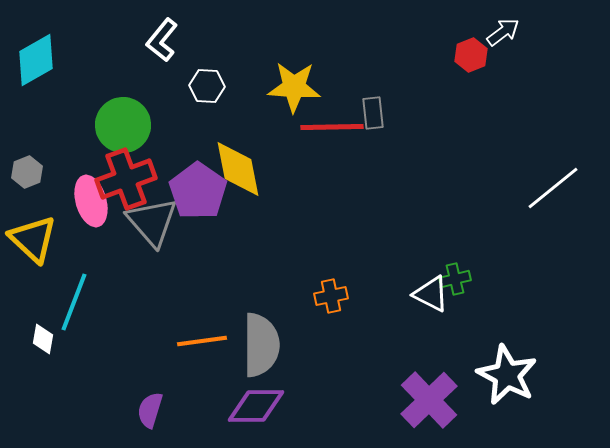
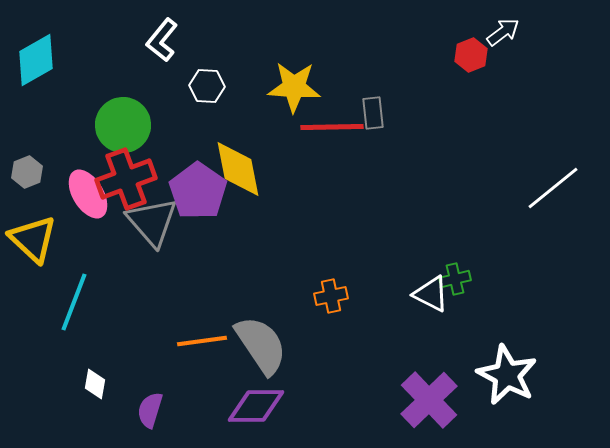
pink ellipse: moved 3 px left, 7 px up; rotated 15 degrees counterclockwise
white diamond: moved 52 px right, 45 px down
gray semicircle: rotated 34 degrees counterclockwise
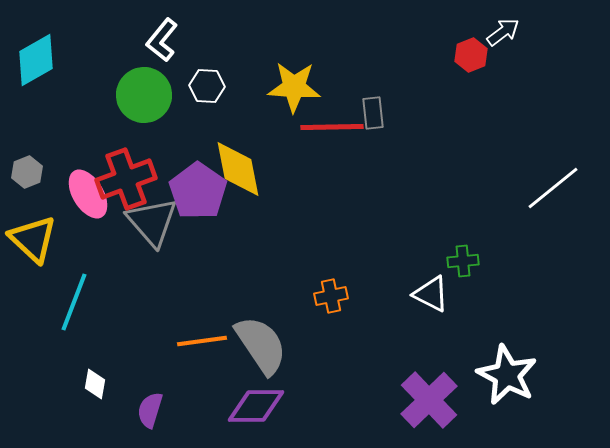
green circle: moved 21 px right, 30 px up
green cross: moved 8 px right, 18 px up; rotated 8 degrees clockwise
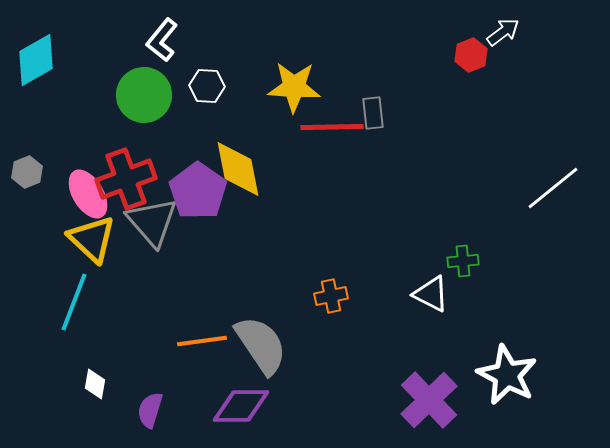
yellow triangle: moved 59 px right
purple diamond: moved 15 px left
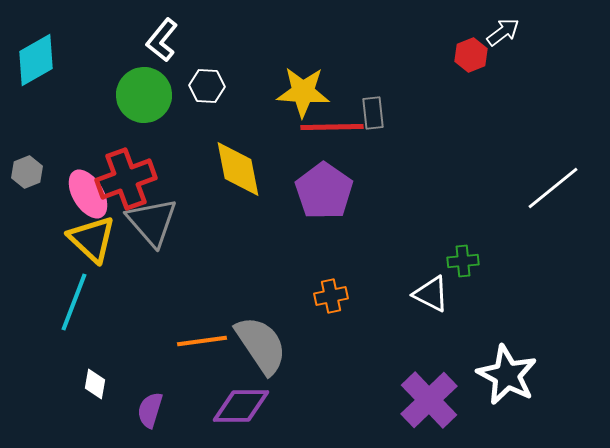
yellow star: moved 9 px right, 5 px down
purple pentagon: moved 126 px right
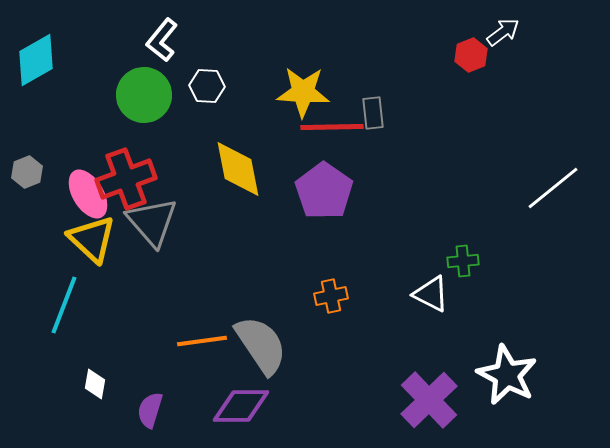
cyan line: moved 10 px left, 3 px down
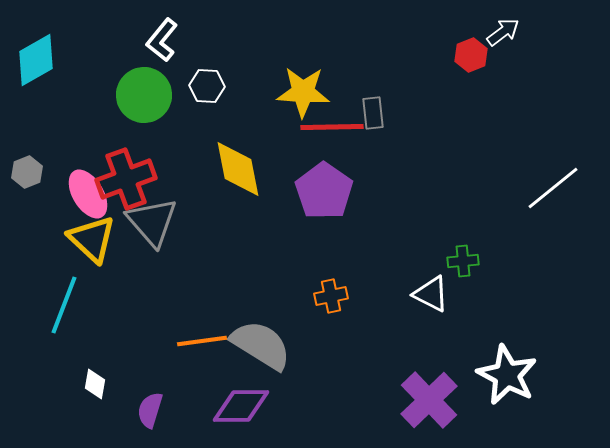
gray semicircle: rotated 24 degrees counterclockwise
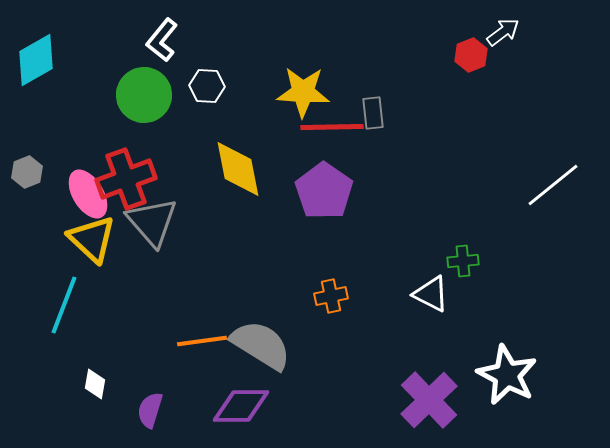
white line: moved 3 px up
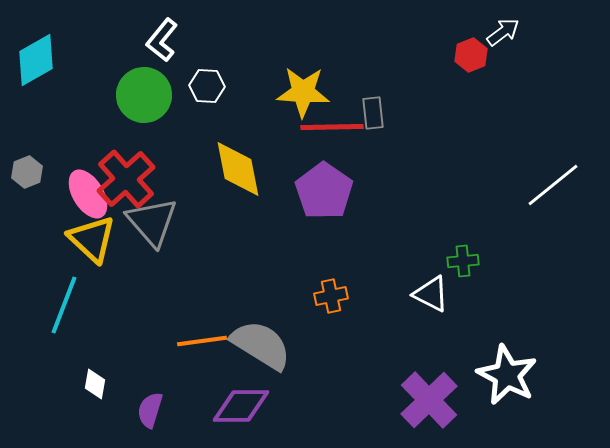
red cross: rotated 22 degrees counterclockwise
